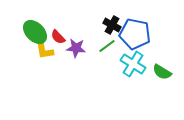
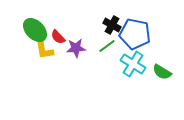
green ellipse: moved 2 px up
purple star: rotated 12 degrees counterclockwise
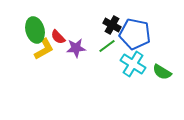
green ellipse: rotated 30 degrees clockwise
yellow L-shape: rotated 110 degrees counterclockwise
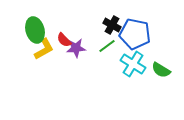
red semicircle: moved 6 px right, 3 px down
green semicircle: moved 1 px left, 2 px up
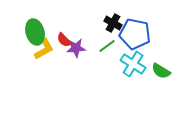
black cross: moved 1 px right, 2 px up
green ellipse: moved 2 px down
green semicircle: moved 1 px down
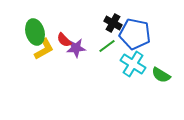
green semicircle: moved 4 px down
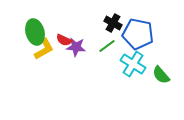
blue pentagon: moved 3 px right
red semicircle: rotated 21 degrees counterclockwise
purple star: moved 1 px up; rotated 12 degrees clockwise
green semicircle: rotated 18 degrees clockwise
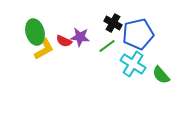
blue pentagon: rotated 24 degrees counterclockwise
red semicircle: moved 1 px down
purple star: moved 4 px right, 10 px up
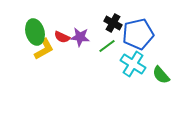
red semicircle: moved 2 px left, 4 px up
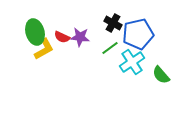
green line: moved 3 px right, 2 px down
cyan cross: moved 1 px left, 2 px up; rotated 25 degrees clockwise
